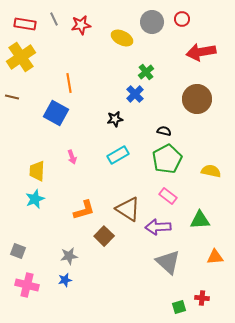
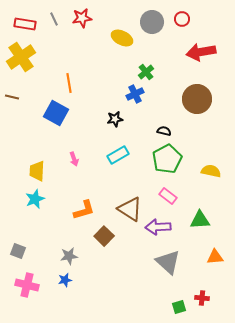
red star: moved 1 px right, 7 px up
blue cross: rotated 18 degrees clockwise
pink arrow: moved 2 px right, 2 px down
brown triangle: moved 2 px right
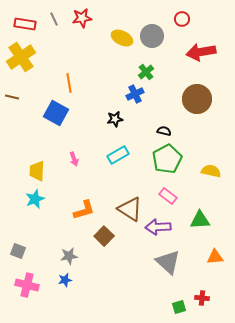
gray circle: moved 14 px down
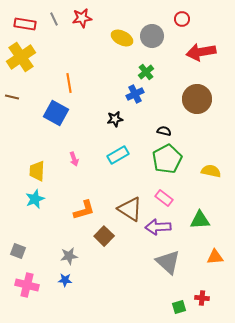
pink rectangle: moved 4 px left, 2 px down
blue star: rotated 16 degrees clockwise
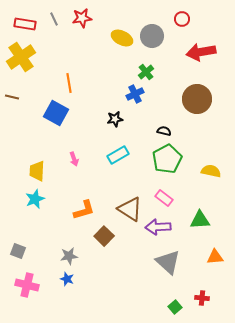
blue star: moved 2 px right, 1 px up; rotated 16 degrees clockwise
green square: moved 4 px left; rotated 24 degrees counterclockwise
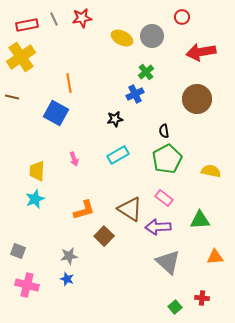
red circle: moved 2 px up
red rectangle: moved 2 px right, 1 px down; rotated 20 degrees counterclockwise
black semicircle: rotated 112 degrees counterclockwise
